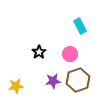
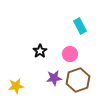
black star: moved 1 px right, 1 px up
purple star: moved 1 px right, 3 px up
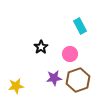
black star: moved 1 px right, 4 px up
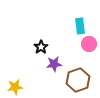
cyan rectangle: rotated 21 degrees clockwise
pink circle: moved 19 px right, 10 px up
purple star: moved 14 px up
yellow star: moved 1 px left, 1 px down
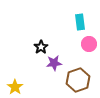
cyan rectangle: moved 4 px up
purple star: moved 1 px up
yellow star: rotated 28 degrees counterclockwise
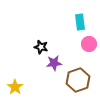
black star: rotated 24 degrees counterclockwise
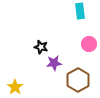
cyan rectangle: moved 11 px up
brown hexagon: rotated 10 degrees counterclockwise
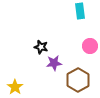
pink circle: moved 1 px right, 2 px down
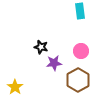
pink circle: moved 9 px left, 5 px down
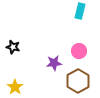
cyan rectangle: rotated 21 degrees clockwise
black star: moved 28 px left
pink circle: moved 2 px left
brown hexagon: moved 1 px down
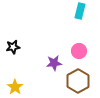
black star: rotated 24 degrees counterclockwise
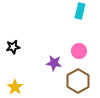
purple star: rotated 14 degrees clockwise
